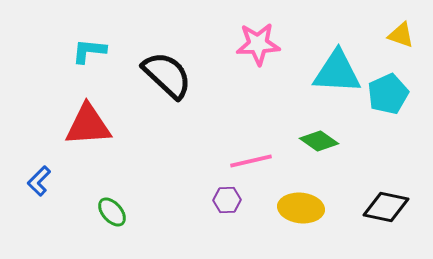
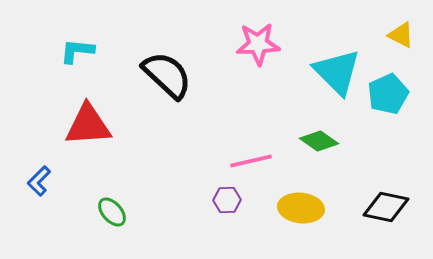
yellow triangle: rotated 8 degrees clockwise
cyan L-shape: moved 12 px left
cyan triangle: rotated 42 degrees clockwise
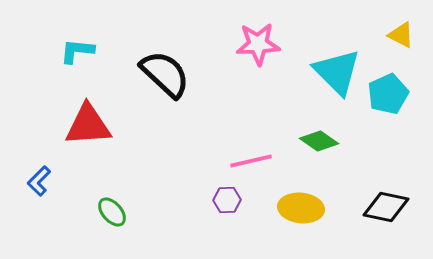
black semicircle: moved 2 px left, 1 px up
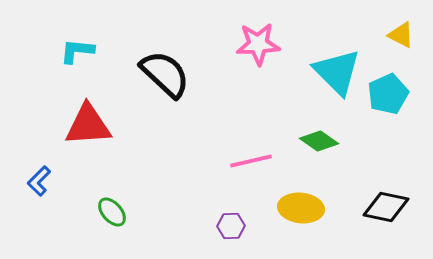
purple hexagon: moved 4 px right, 26 px down
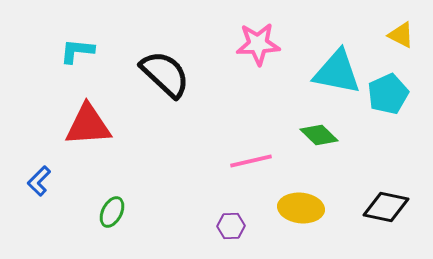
cyan triangle: rotated 34 degrees counterclockwise
green diamond: moved 6 px up; rotated 9 degrees clockwise
green ellipse: rotated 68 degrees clockwise
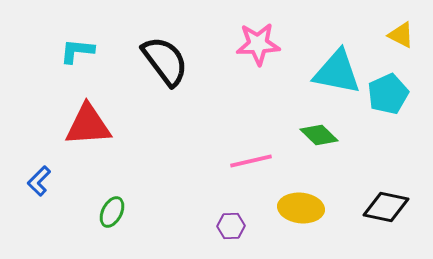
black semicircle: moved 13 px up; rotated 10 degrees clockwise
